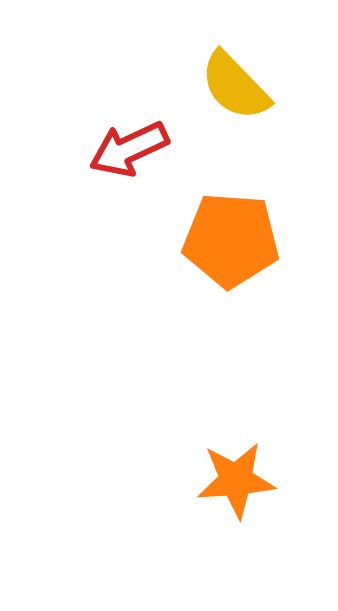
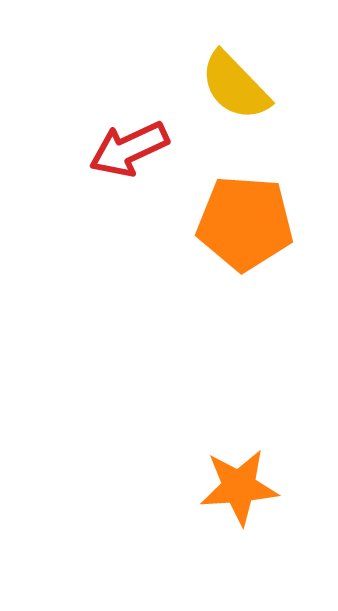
orange pentagon: moved 14 px right, 17 px up
orange star: moved 3 px right, 7 px down
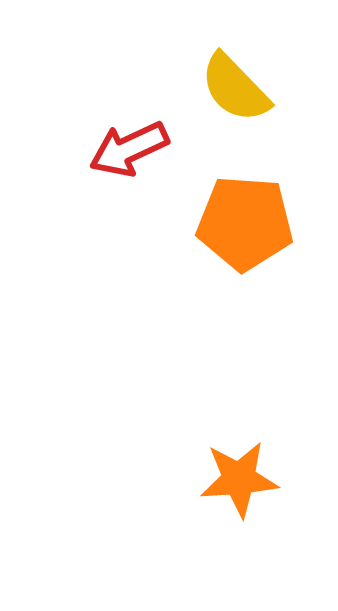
yellow semicircle: moved 2 px down
orange star: moved 8 px up
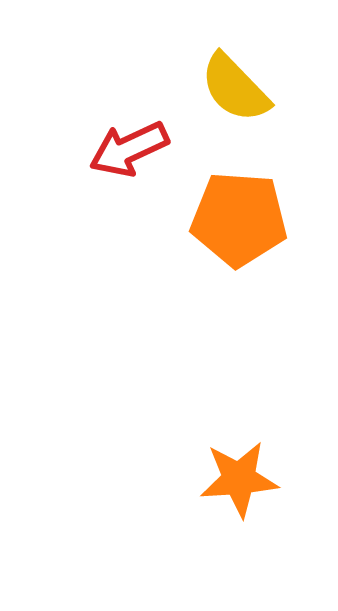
orange pentagon: moved 6 px left, 4 px up
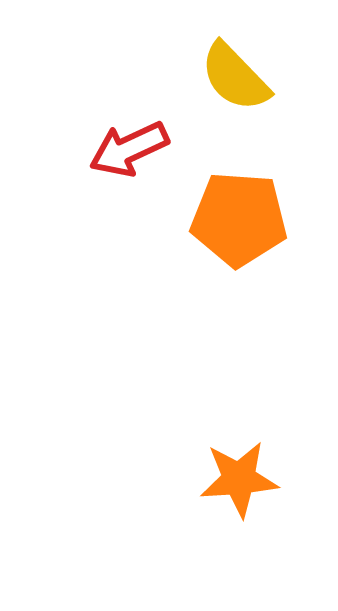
yellow semicircle: moved 11 px up
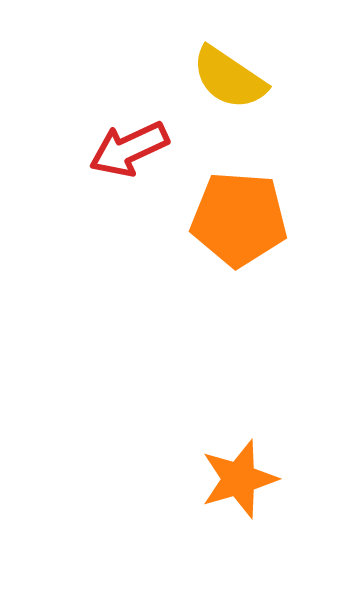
yellow semicircle: moved 6 px left, 1 px down; rotated 12 degrees counterclockwise
orange star: rotated 12 degrees counterclockwise
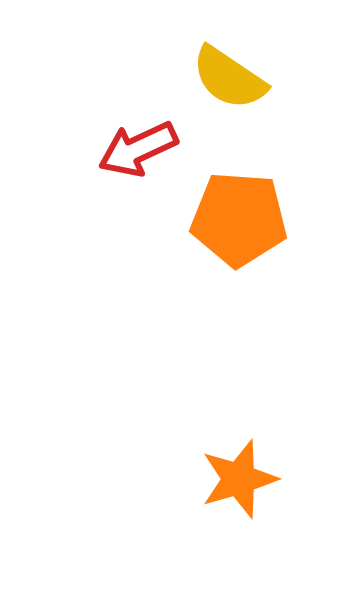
red arrow: moved 9 px right
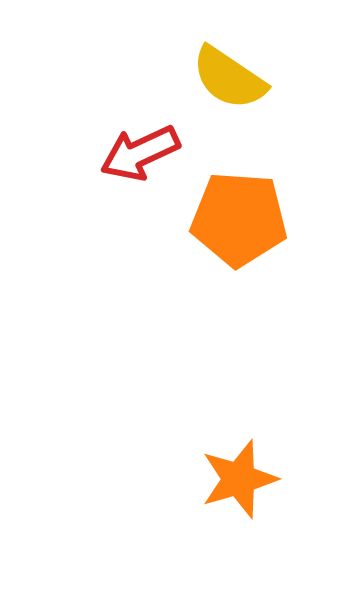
red arrow: moved 2 px right, 4 px down
